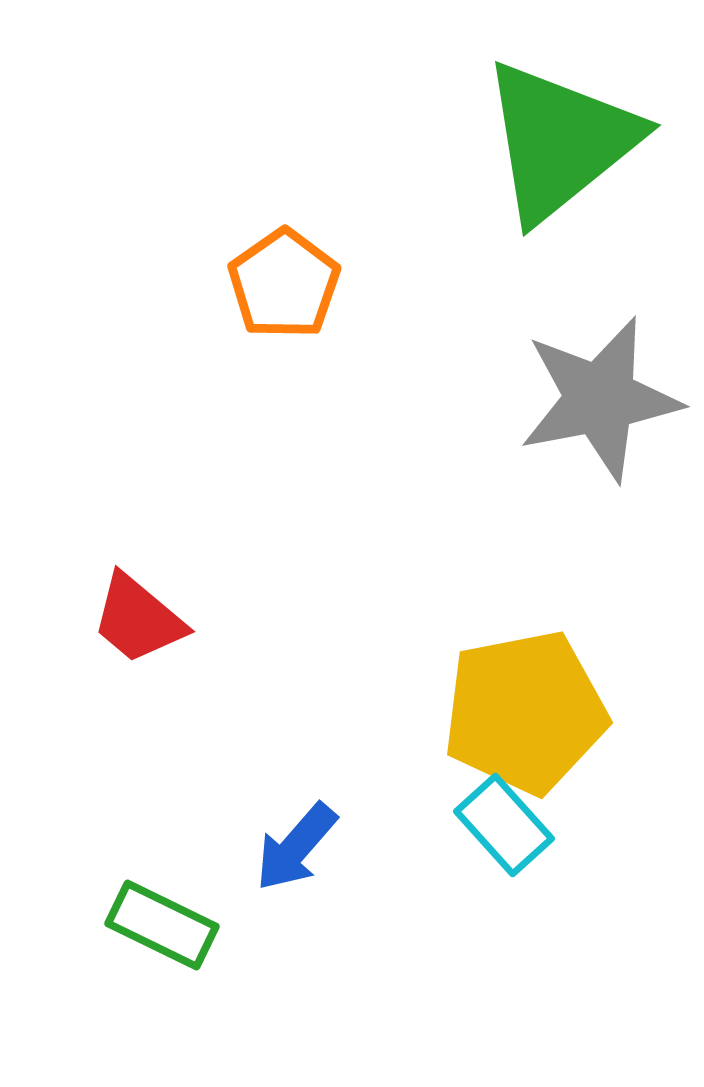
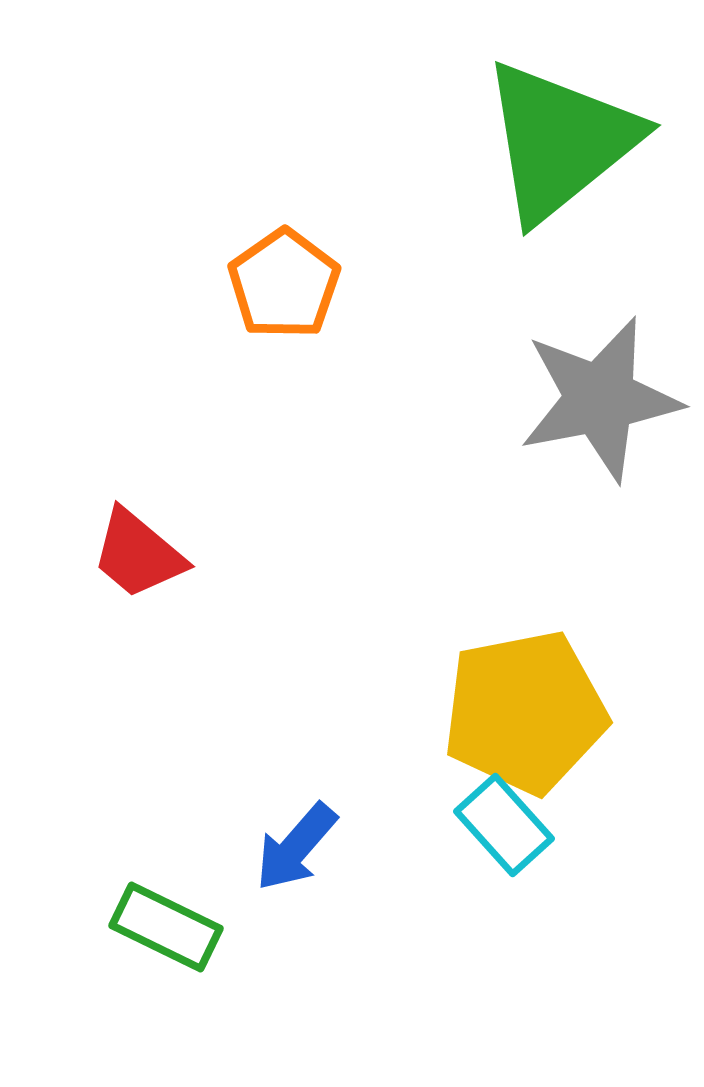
red trapezoid: moved 65 px up
green rectangle: moved 4 px right, 2 px down
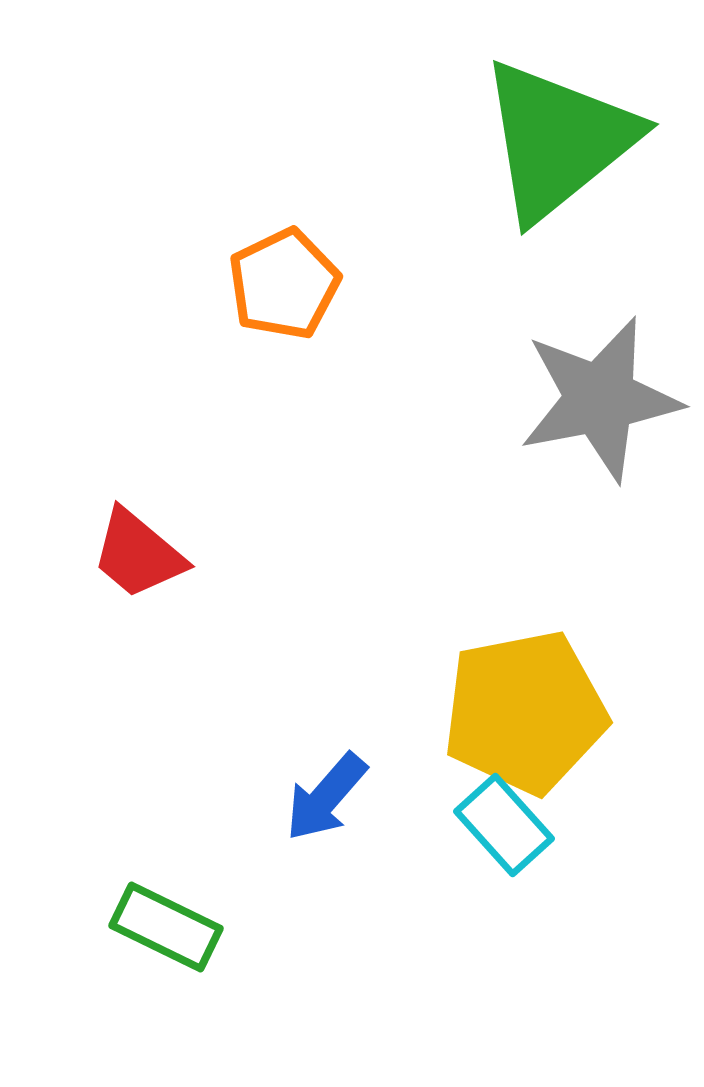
green triangle: moved 2 px left, 1 px up
orange pentagon: rotated 9 degrees clockwise
blue arrow: moved 30 px right, 50 px up
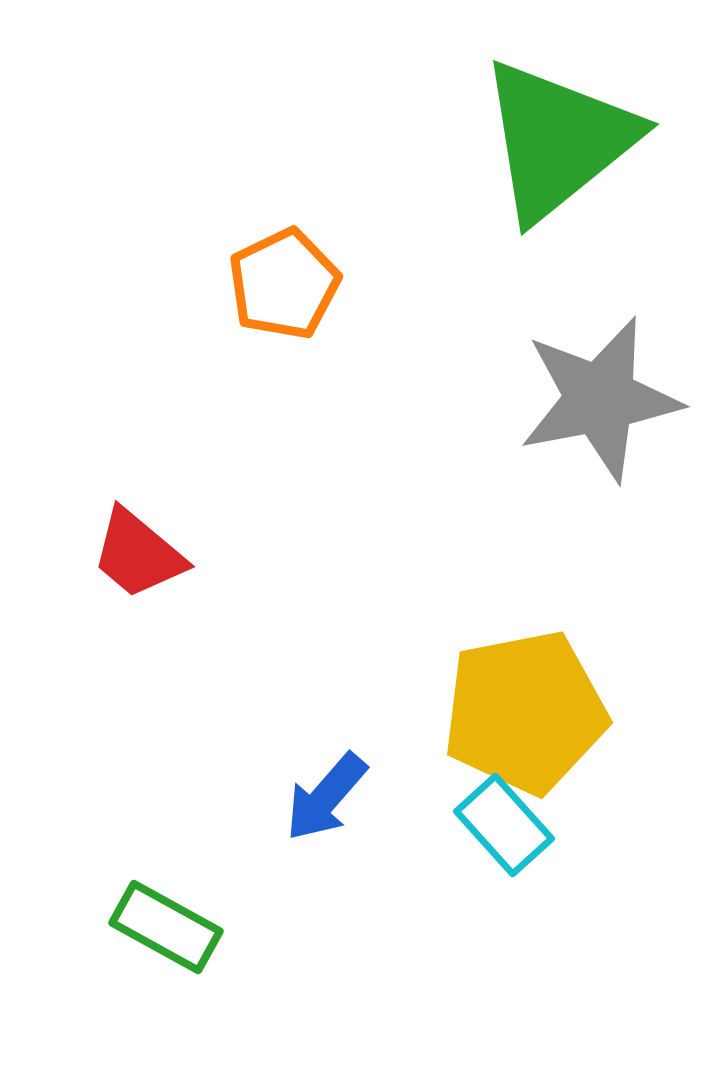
green rectangle: rotated 3 degrees clockwise
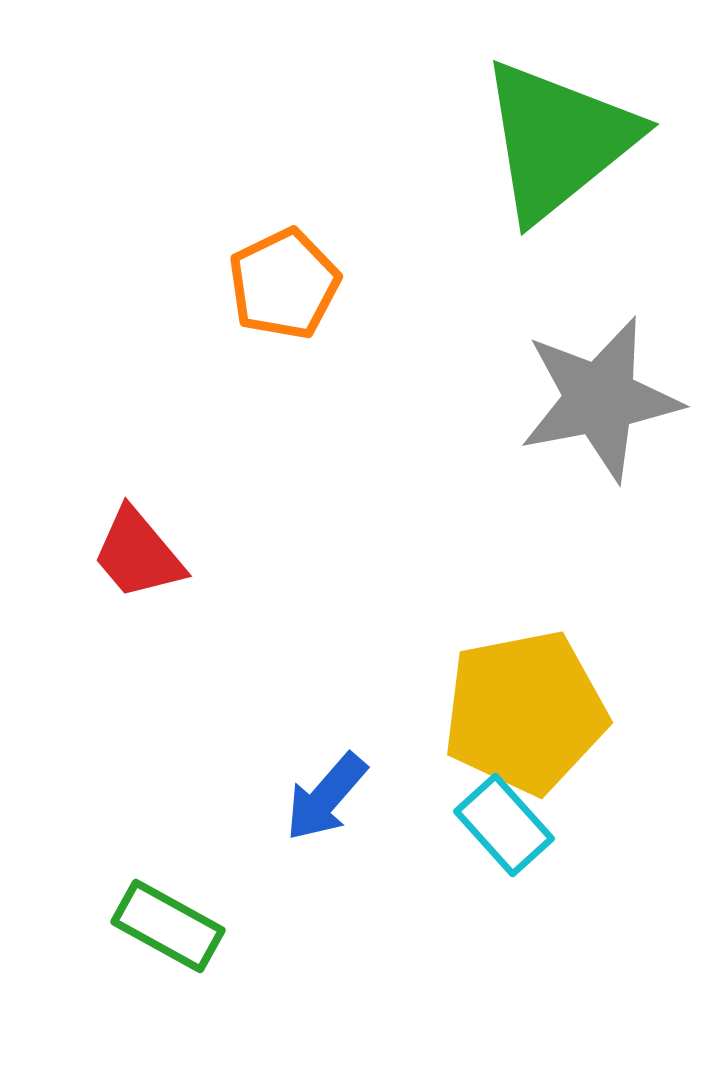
red trapezoid: rotated 10 degrees clockwise
green rectangle: moved 2 px right, 1 px up
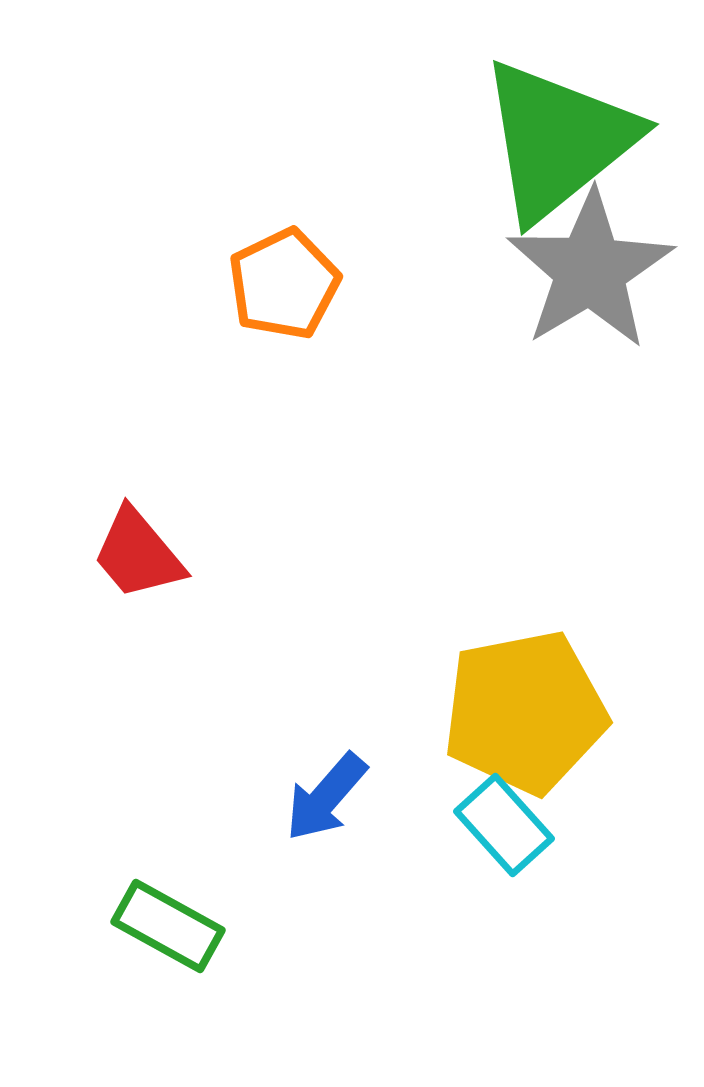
gray star: moved 10 px left, 129 px up; rotated 20 degrees counterclockwise
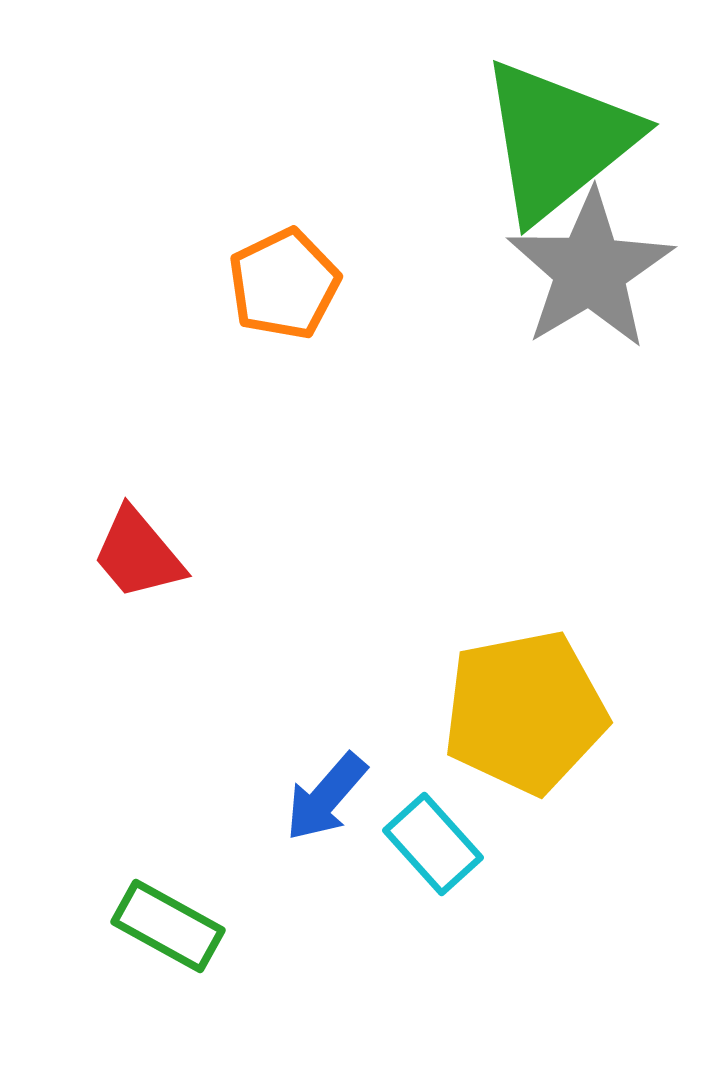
cyan rectangle: moved 71 px left, 19 px down
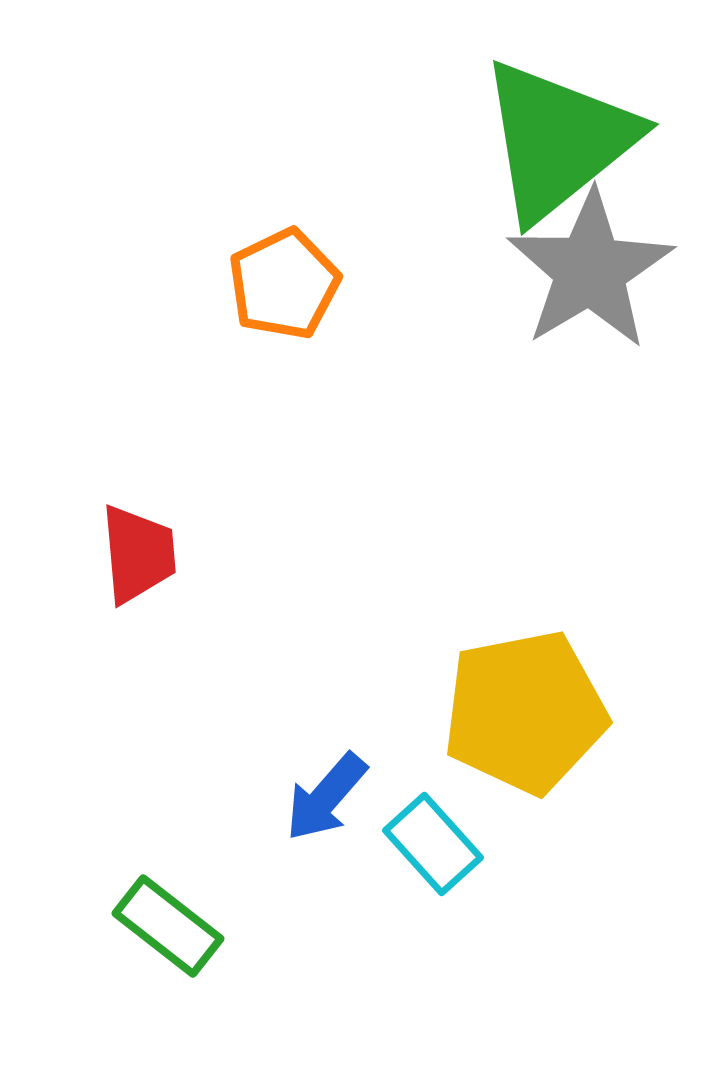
red trapezoid: rotated 145 degrees counterclockwise
green rectangle: rotated 9 degrees clockwise
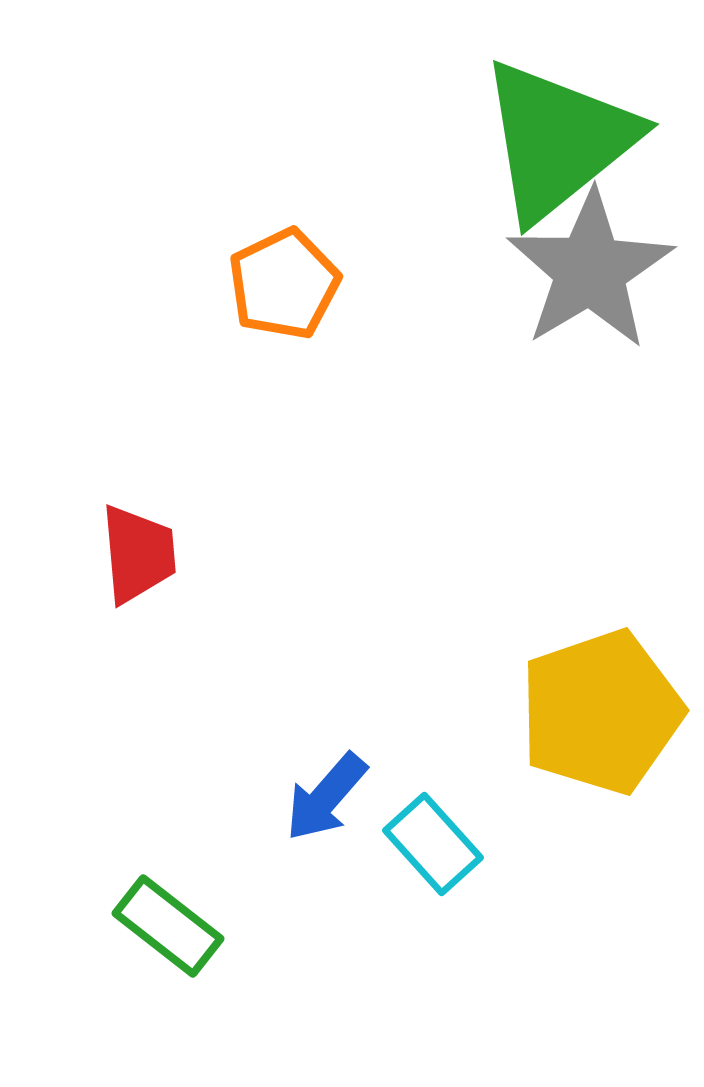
yellow pentagon: moved 76 px right; rotated 8 degrees counterclockwise
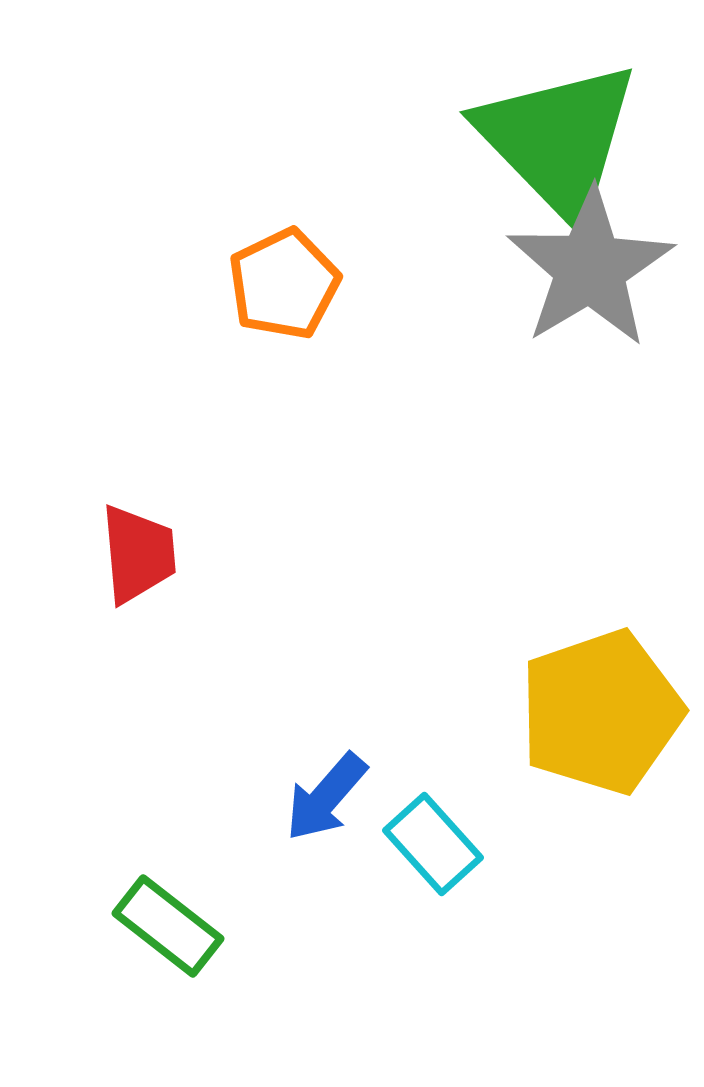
green triangle: rotated 35 degrees counterclockwise
gray star: moved 2 px up
